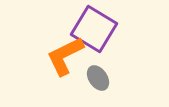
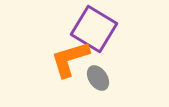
orange L-shape: moved 5 px right, 3 px down; rotated 9 degrees clockwise
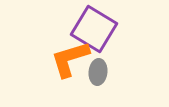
gray ellipse: moved 6 px up; rotated 40 degrees clockwise
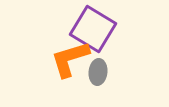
purple square: moved 1 px left
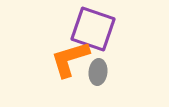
purple square: rotated 12 degrees counterclockwise
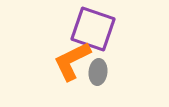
orange L-shape: moved 2 px right, 2 px down; rotated 9 degrees counterclockwise
